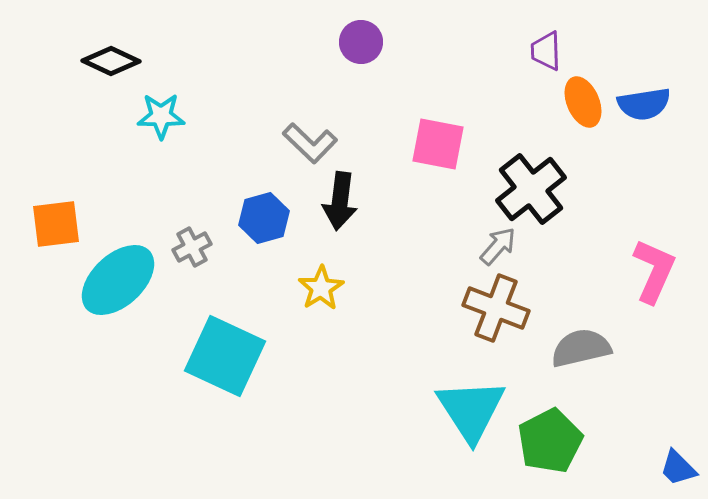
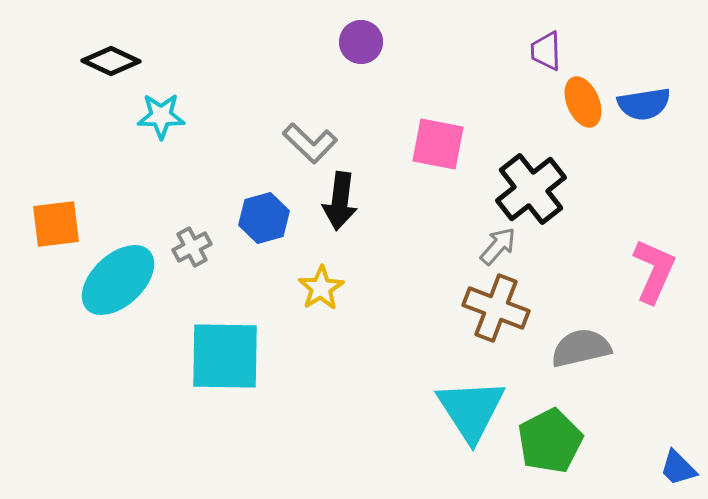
cyan square: rotated 24 degrees counterclockwise
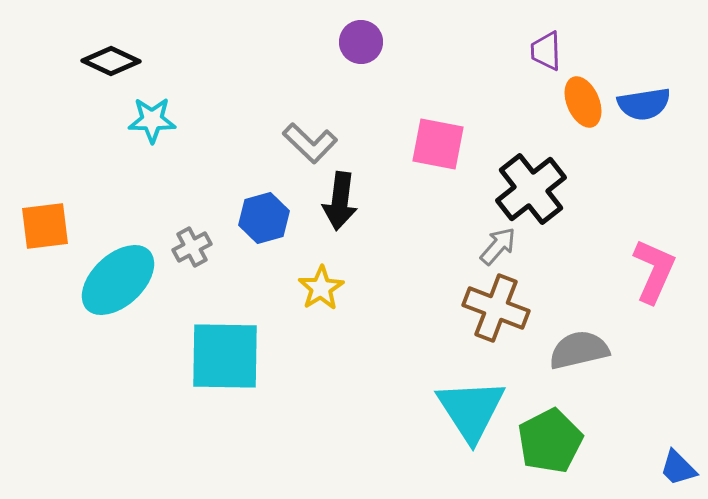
cyan star: moved 9 px left, 4 px down
orange square: moved 11 px left, 2 px down
gray semicircle: moved 2 px left, 2 px down
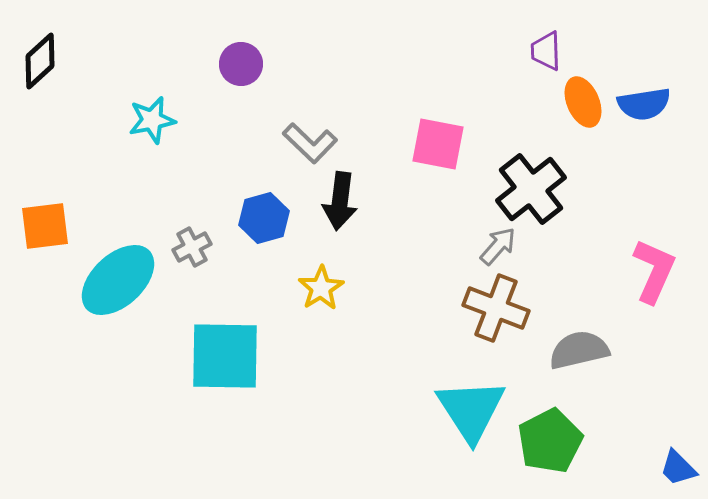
purple circle: moved 120 px left, 22 px down
black diamond: moved 71 px left; rotated 68 degrees counterclockwise
cyan star: rotated 12 degrees counterclockwise
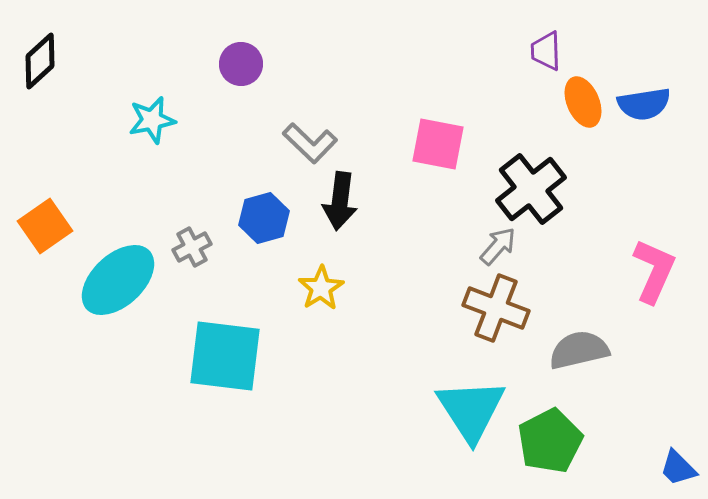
orange square: rotated 28 degrees counterclockwise
cyan square: rotated 6 degrees clockwise
